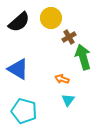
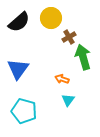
blue triangle: rotated 35 degrees clockwise
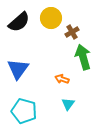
brown cross: moved 3 px right, 5 px up
cyan triangle: moved 4 px down
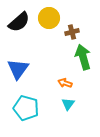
yellow circle: moved 2 px left
brown cross: rotated 16 degrees clockwise
orange arrow: moved 3 px right, 4 px down
cyan pentagon: moved 2 px right, 3 px up
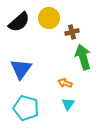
blue triangle: moved 3 px right
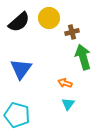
cyan pentagon: moved 9 px left, 7 px down
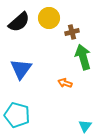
cyan triangle: moved 17 px right, 22 px down
